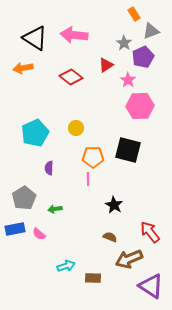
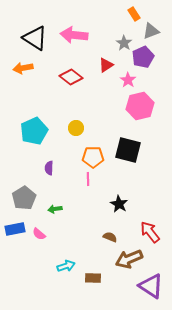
pink hexagon: rotated 12 degrees counterclockwise
cyan pentagon: moved 1 px left, 2 px up
black star: moved 5 px right, 1 px up
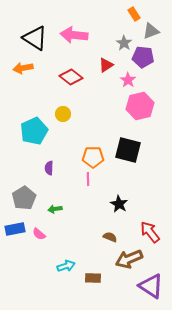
purple pentagon: rotated 30 degrees clockwise
yellow circle: moved 13 px left, 14 px up
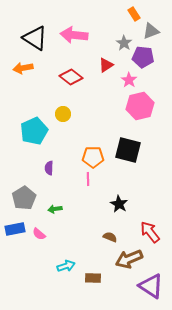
pink star: moved 1 px right
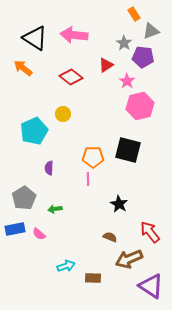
orange arrow: rotated 48 degrees clockwise
pink star: moved 2 px left, 1 px down
